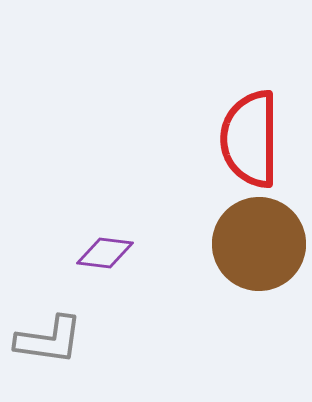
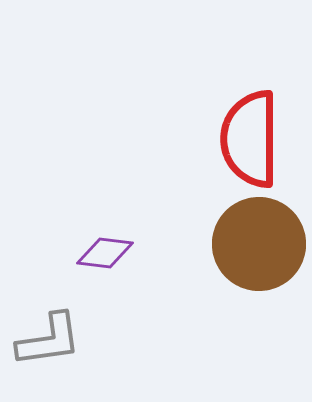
gray L-shape: rotated 16 degrees counterclockwise
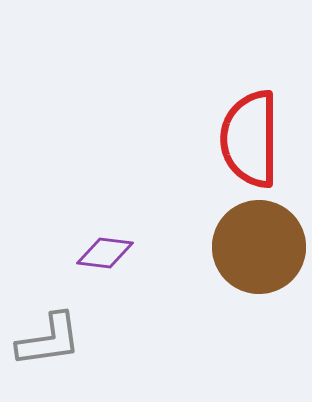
brown circle: moved 3 px down
